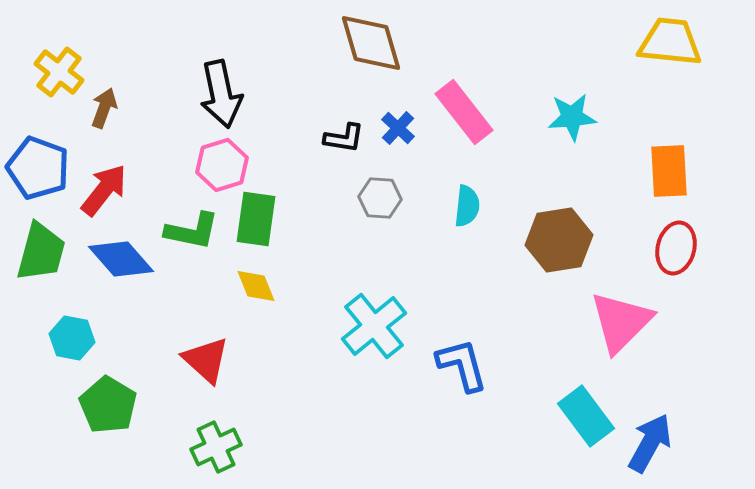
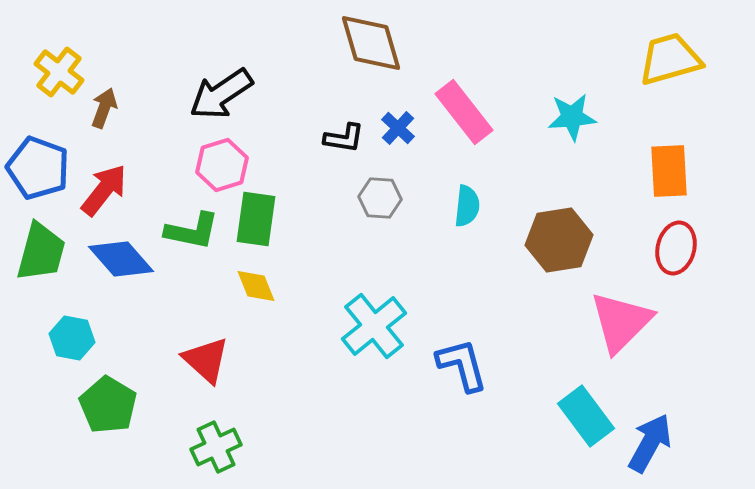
yellow trapezoid: moved 17 px down; rotated 22 degrees counterclockwise
black arrow: rotated 68 degrees clockwise
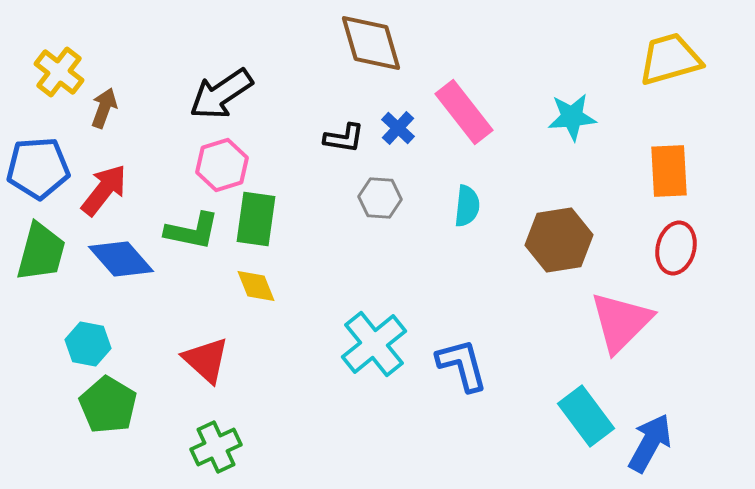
blue pentagon: rotated 24 degrees counterclockwise
cyan cross: moved 18 px down
cyan hexagon: moved 16 px right, 6 px down
